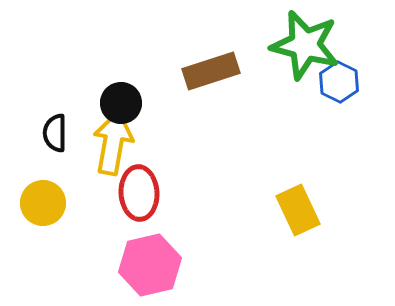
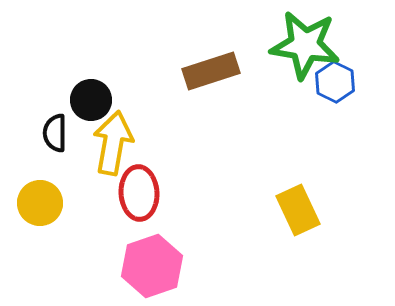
green star: rotated 6 degrees counterclockwise
blue hexagon: moved 4 px left
black circle: moved 30 px left, 3 px up
yellow circle: moved 3 px left
pink hexagon: moved 2 px right, 1 px down; rotated 6 degrees counterclockwise
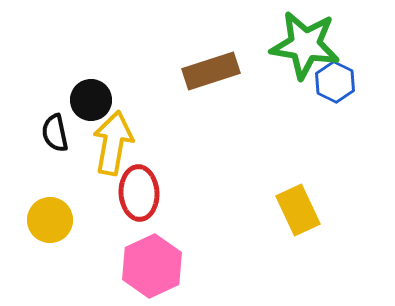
black semicircle: rotated 12 degrees counterclockwise
yellow circle: moved 10 px right, 17 px down
pink hexagon: rotated 6 degrees counterclockwise
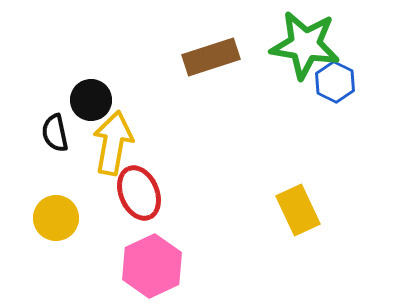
brown rectangle: moved 14 px up
red ellipse: rotated 20 degrees counterclockwise
yellow circle: moved 6 px right, 2 px up
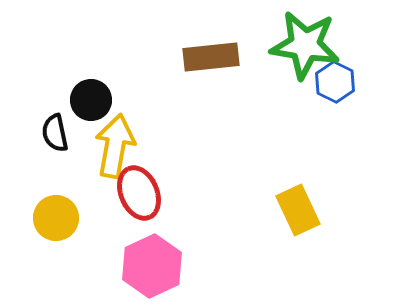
brown rectangle: rotated 12 degrees clockwise
yellow arrow: moved 2 px right, 3 px down
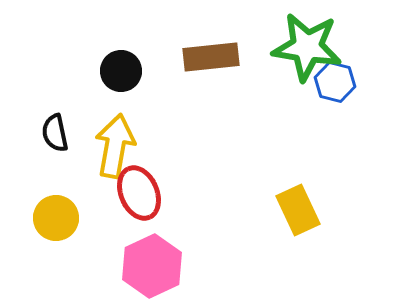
green star: moved 2 px right, 2 px down
blue hexagon: rotated 12 degrees counterclockwise
black circle: moved 30 px right, 29 px up
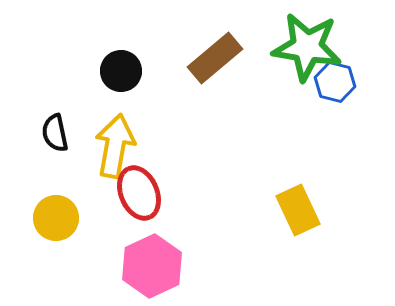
brown rectangle: moved 4 px right, 1 px down; rotated 34 degrees counterclockwise
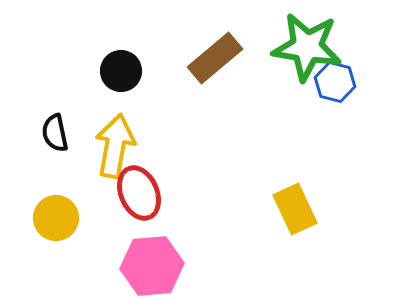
yellow rectangle: moved 3 px left, 1 px up
pink hexagon: rotated 20 degrees clockwise
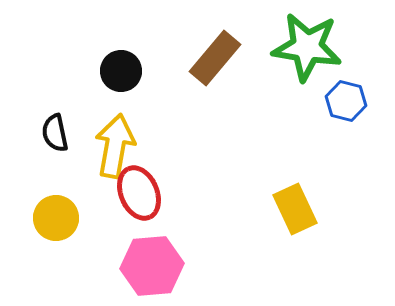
brown rectangle: rotated 10 degrees counterclockwise
blue hexagon: moved 11 px right, 19 px down
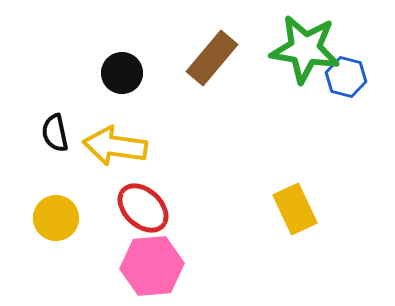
green star: moved 2 px left, 2 px down
brown rectangle: moved 3 px left
black circle: moved 1 px right, 2 px down
blue hexagon: moved 24 px up
yellow arrow: rotated 92 degrees counterclockwise
red ellipse: moved 4 px right, 15 px down; rotated 24 degrees counterclockwise
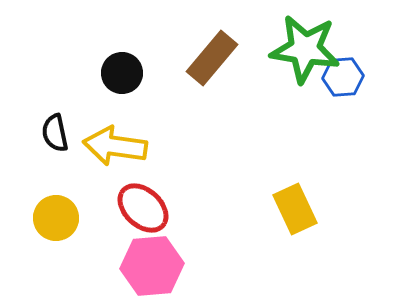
blue hexagon: moved 3 px left; rotated 18 degrees counterclockwise
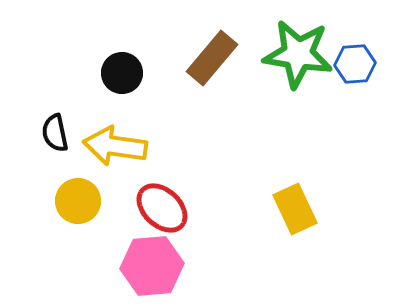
green star: moved 7 px left, 5 px down
blue hexagon: moved 12 px right, 13 px up
red ellipse: moved 19 px right
yellow circle: moved 22 px right, 17 px up
